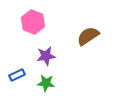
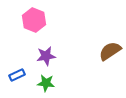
pink hexagon: moved 1 px right, 2 px up
brown semicircle: moved 22 px right, 15 px down
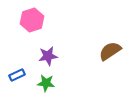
pink hexagon: moved 2 px left; rotated 20 degrees clockwise
purple star: moved 2 px right
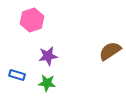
blue rectangle: rotated 42 degrees clockwise
green star: moved 1 px right
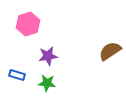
pink hexagon: moved 4 px left, 4 px down
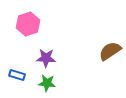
purple star: moved 2 px left, 2 px down; rotated 12 degrees clockwise
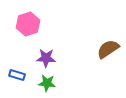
brown semicircle: moved 2 px left, 2 px up
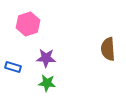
brown semicircle: rotated 60 degrees counterclockwise
blue rectangle: moved 4 px left, 8 px up
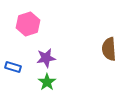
brown semicircle: moved 1 px right
purple star: rotated 12 degrees counterclockwise
green star: moved 1 px up; rotated 30 degrees clockwise
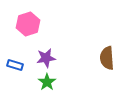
brown semicircle: moved 2 px left, 9 px down
blue rectangle: moved 2 px right, 2 px up
